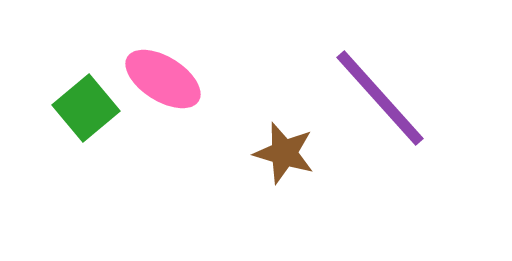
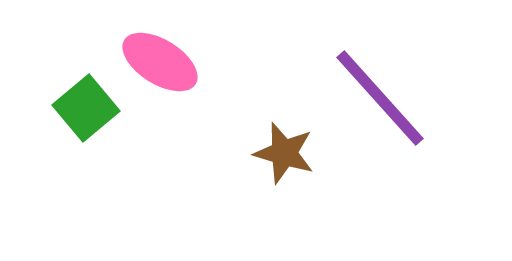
pink ellipse: moved 3 px left, 17 px up
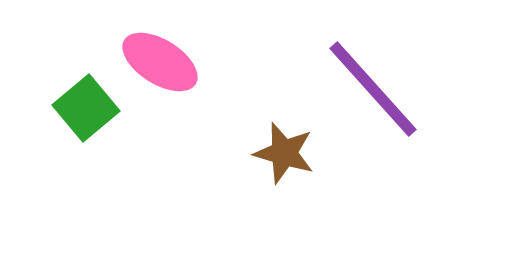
purple line: moved 7 px left, 9 px up
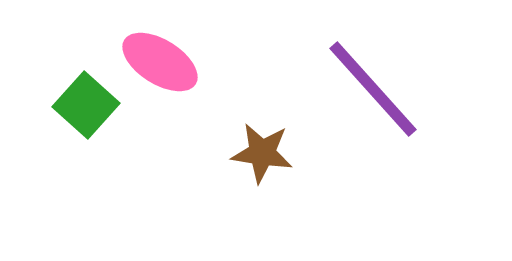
green square: moved 3 px up; rotated 8 degrees counterclockwise
brown star: moved 22 px left; rotated 8 degrees counterclockwise
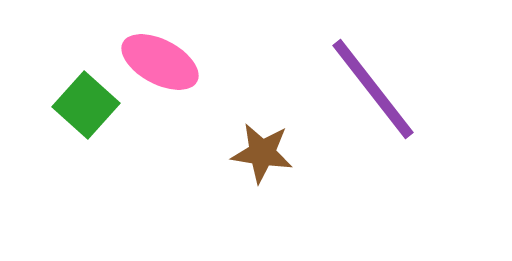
pink ellipse: rotated 4 degrees counterclockwise
purple line: rotated 4 degrees clockwise
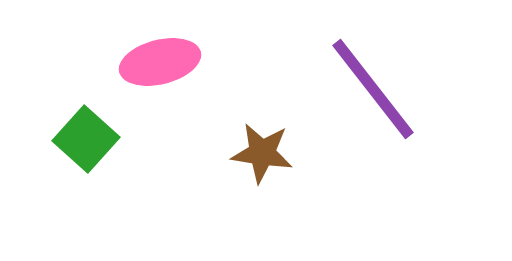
pink ellipse: rotated 42 degrees counterclockwise
green square: moved 34 px down
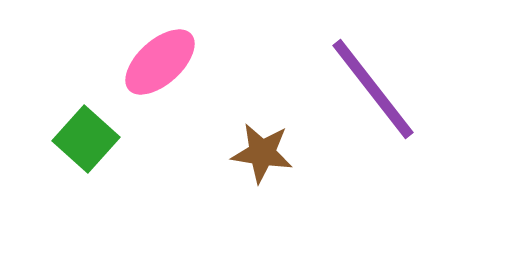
pink ellipse: rotated 28 degrees counterclockwise
